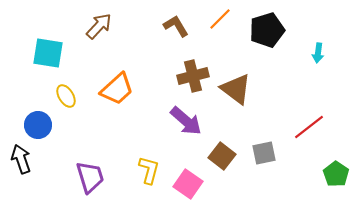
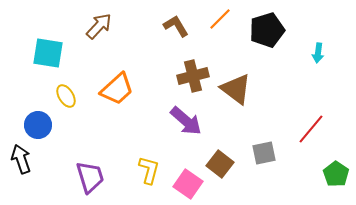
red line: moved 2 px right, 2 px down; rotated 12 degrees counterclockwise
brown square: moved 2 px left, 8 px down
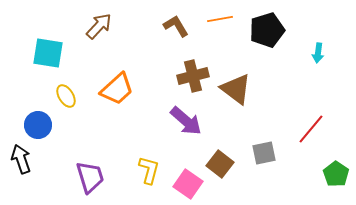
orange line: rotated 35 degrees clockwise
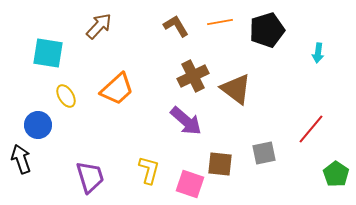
orange line: moved 3 px down
brown cross: rotated 12 degrees counterclockwise
brown square: rotated 32 degrees counterclockwise
pink square: moved 2 px right; rotated 16 degrees counterclockwise
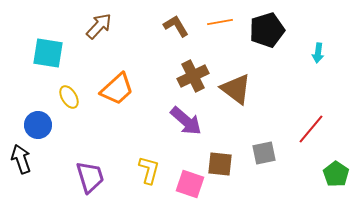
yellow ellipse: moved 3 px right, 1 px down
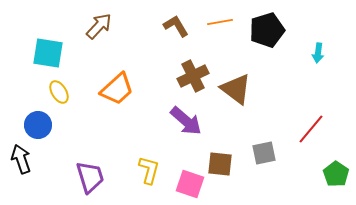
yellow ellipse: moved 10 px left, 5 px up
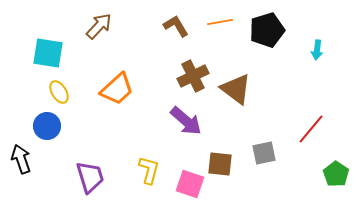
cyan arrow: moved 1 px left, 3 px up
blue circle: moved 9 px right, 1 px down
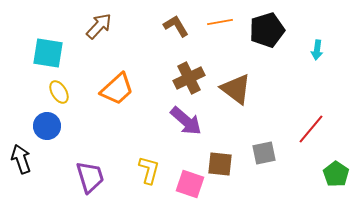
brown cross: moved 4 px left, 2 px down
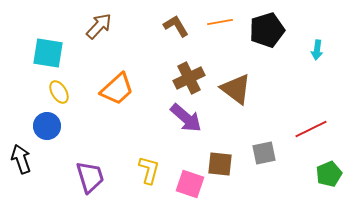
purple arrow: moved 3 px up
red line: rotated 24 degrees clockwise
green pentagon: moved 7 px left; rotated 15 degrees clockwise
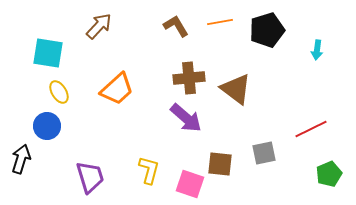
brown cross: rotated 20 degrees clockwise
black arrow: rotated 36 degrees clockwise
